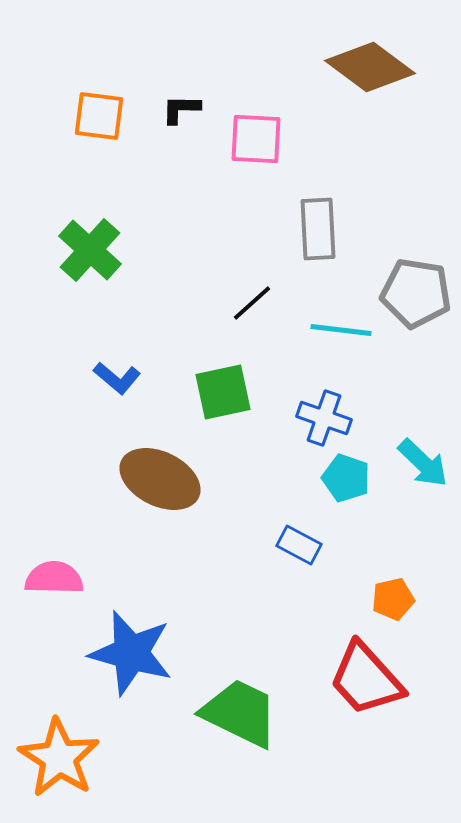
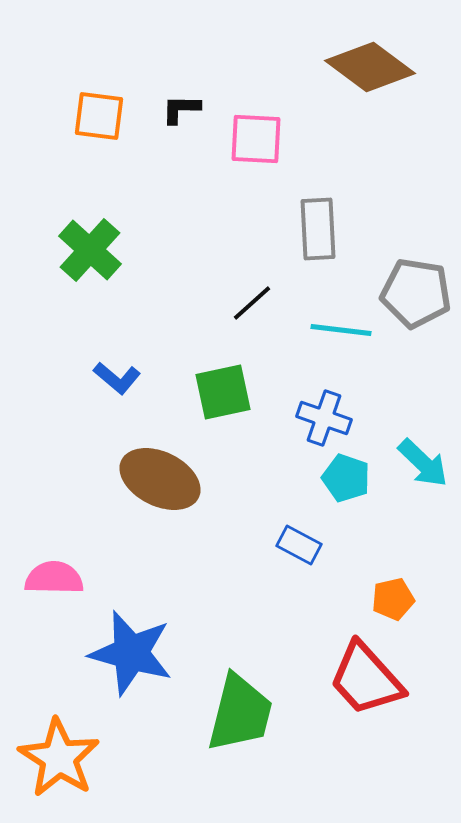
green trapezoid: rotated 78 degrees clockwise
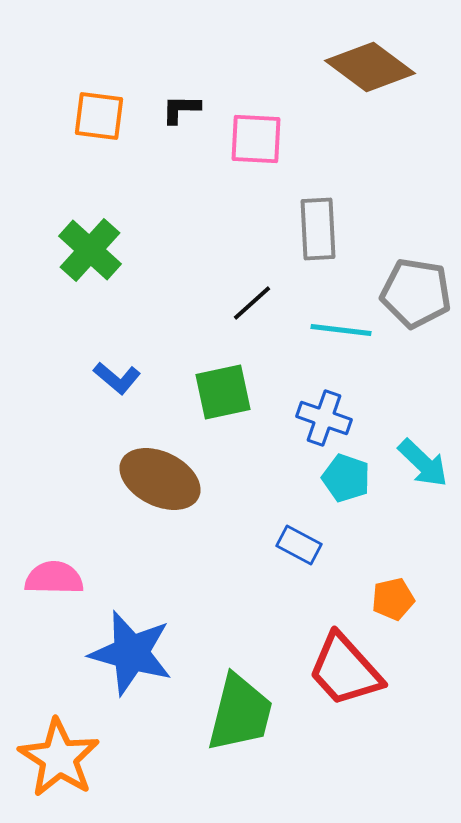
red trapezoid: moved 21 px left, 9 px up
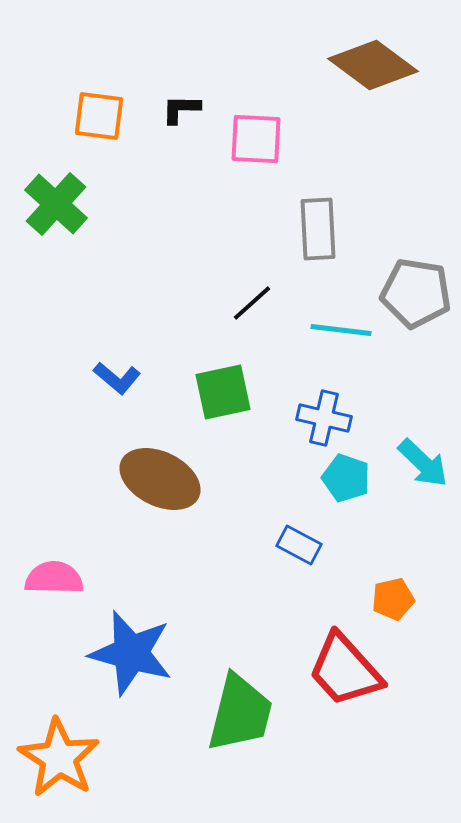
brown diamond: moved 3 px right, 2 px up
green cross: moved 34 px left, 46 px up
blue cross: rotated 6 degrees counterclockwise
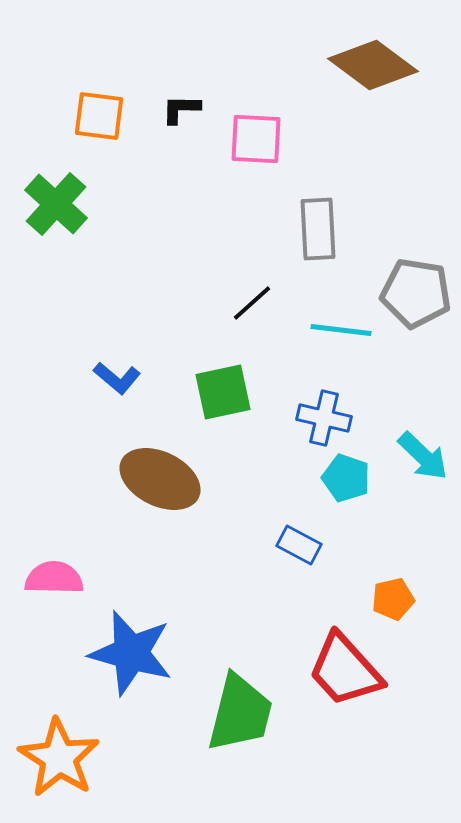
cyan arrow: moved 7 px up
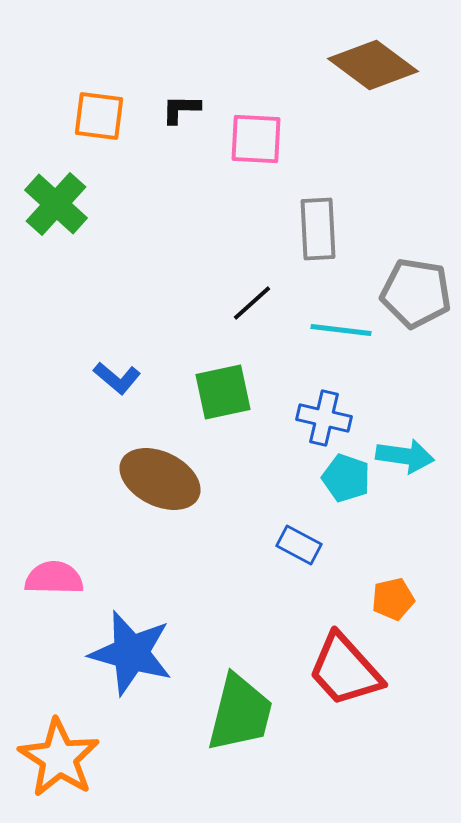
cyan arrow: moved 18 px left; rotated 36 degrees counterclockwise
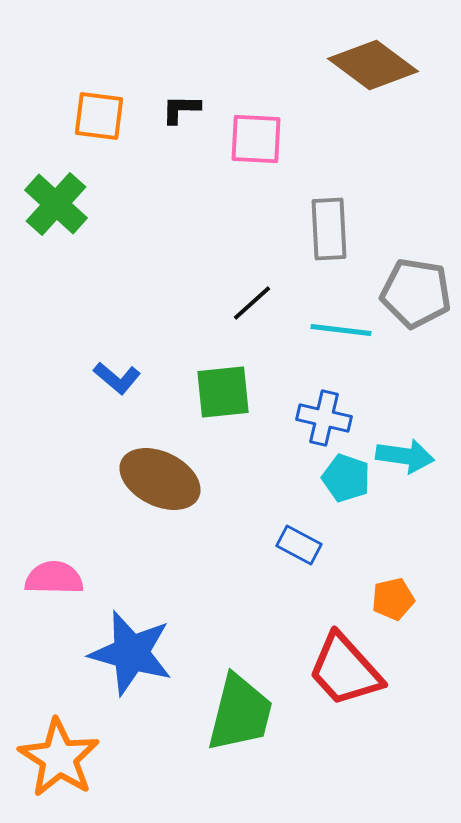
gray rectangle: moved 11 px right
green square: rotated 6 degrees clockwise
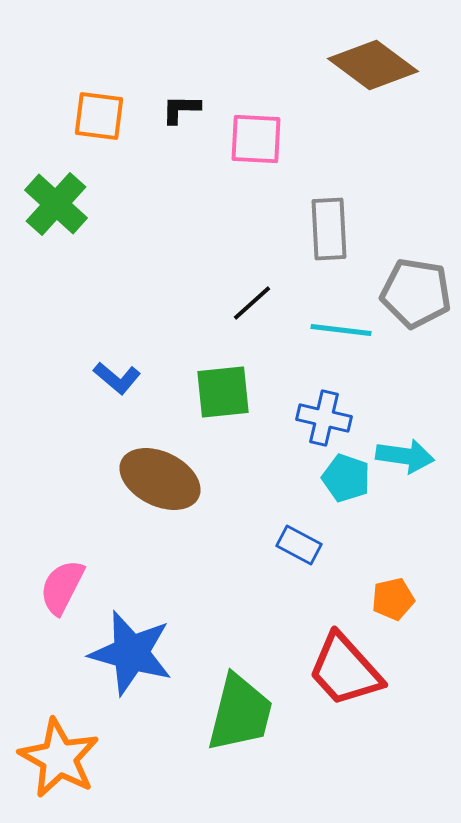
pink semicircle: moved 8 px right, 9 px down; rotated 64 degrees counterclockwise
orange star: rotated 4 degrees counterclockwise
